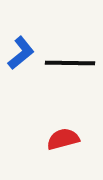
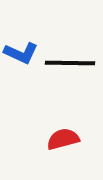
blue L-shape: rotated 64 degrees clockwise
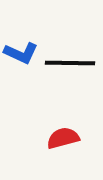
red semicircle: moved 1 px up
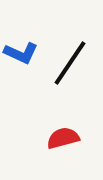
black line: rotated 57 degrees counterclockwise
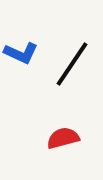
black line: moved 2 px right, 1 px down
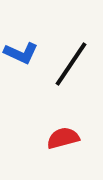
black line: moved 1 px left
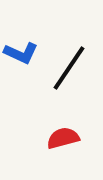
black line: moved 2 px left, 4 px down
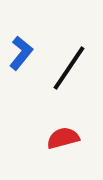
blue L-shape: rotated 76 degrees counterclockwise
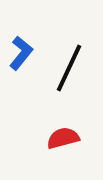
black line: rotated 9 degrees counterclockwise
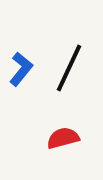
blue L-shape: moved 16 px down
